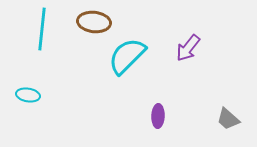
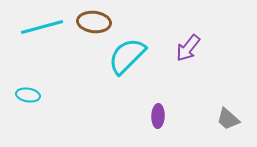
cyan line: moved 2 px up; rotated 69 degrees clockwise
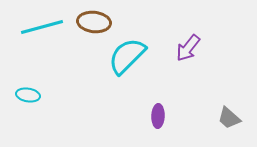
gray trapezoid: moved 1 px right, 1 px up
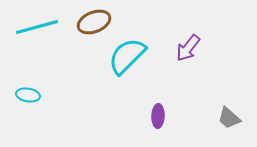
brown ellipse: rotated 28 degrees counterclockwise
cyan line: moved 5 px left
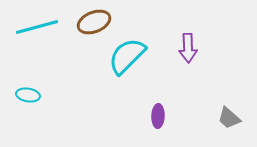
purple arrow: rotated 40 degrees counterclockwise
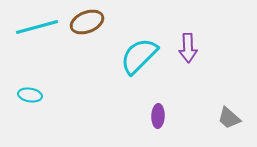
brown ellipse: moved 7 px left
cyan semicircle: moved 12 px right
cyan ellipse: moved 2 px right
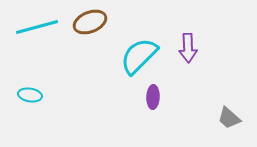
brown ellipse: moved 3 px right
purple ellipse: moved 5 px left, 19 px up
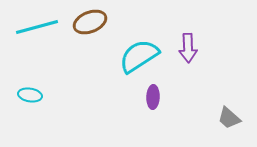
cyan semicircle: rotated 12 degrees clockwise
